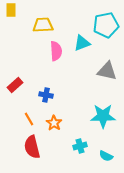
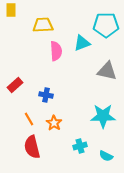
cyan pentagon: rotated 10 degrees clockwise
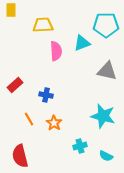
cyan star: rotated 15 degrees clockwise
red semicircle: moved 12 px left, 9 px down
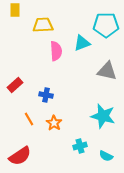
yellow rectangle: moved 4 px right
red semicircle: rotated 110 degrees counterclockwise
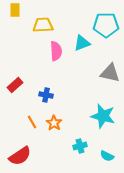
gray triangle: moved 3 px right, 2 px down
orange line: moved 3 px right, 3 px down
cyan semicircle: moved 1 px right
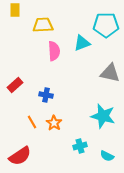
pink semicircle: moved 2 px left
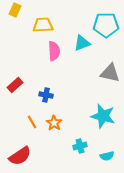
yellow rectangle: rotated 24 degrees clockwise
cyan semicircle: rotated 40 degrees counterclockwise
